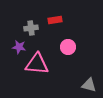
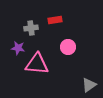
purple star: moved 1 px left, 1 px down
gray triangle: rotated 49 degrees counterclockwise
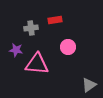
purple star: moved 2 px left, 2 px down
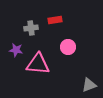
pink triangle: moved 1 px right
gray triangle: rotated 14 degrees clockwise
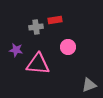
gray cross: moved 5 px right, 1 px up
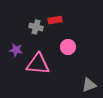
gray cross: rotated 24 degrees clockwise
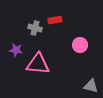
gray cross: moved 1 px left, 1 px down
pink circle: moved 12 px right, 2 px up
gray triangle: moved 2 px right, 1 px down; rotated 35 degrees clockwise
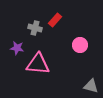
red rectangle: rotated 40 degrees counterclockwise
purple star: moved 1 px right, 2 px up
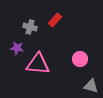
gray cross: moved 5 px left, 1 px up
pink circle: moved 14 px down
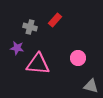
pink circle: moved 2 px left, 1 px up
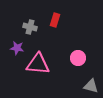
red rectangle: rotated 24 degrees counterclockwise
